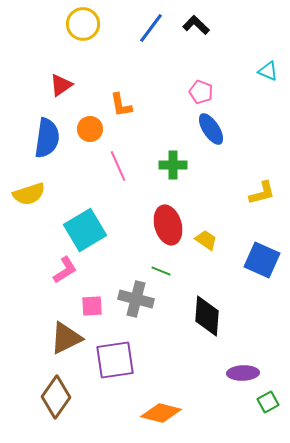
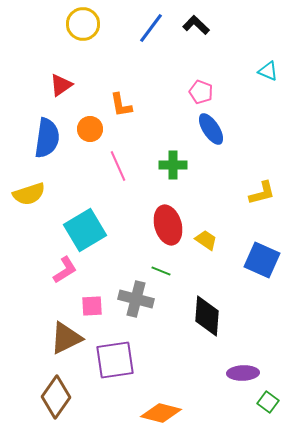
green square: rotated 25 degrees counterclockwise
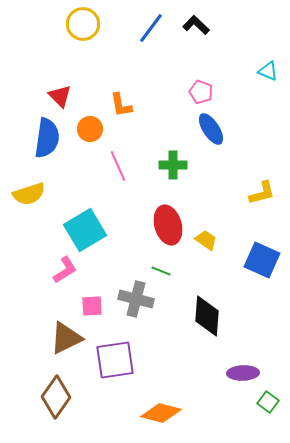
red triangle: moved 1 px left, 11 px down; rotated 40 degrees counterclockwise
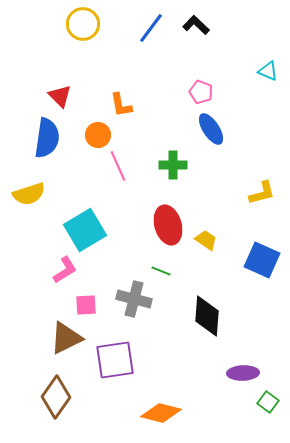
orange circle: moved 8 px right, 6 px down
gray cross: moved 2 px left
pink square: moved 6 px left, 1 px up
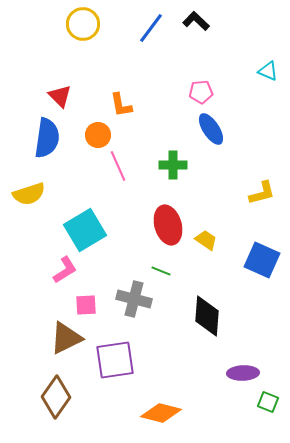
black L-shape: moved 4 px up
pink pentagon: rotated 25 degrees counterclockwise
green square: rotated 15 degrees counterclockwise
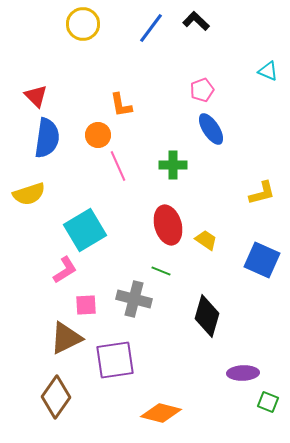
pink pentagon: moved 1 px right, 2 px up; rotated 15 degrees counterclockwise
red triangle: moved 24 px left
black diamond: rotated 12 degrees clockwise
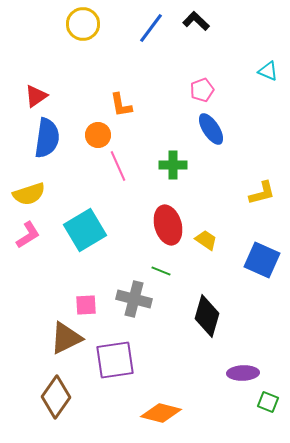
red triangle: rotated 40 degrees clockwise
pink L-shape: moved 37 px left, 35 px up
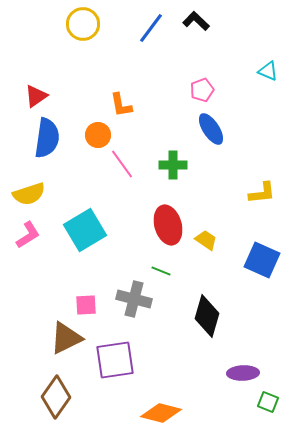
pink line: moved 4 px right, 2 px up; rotated 12 degrees counterclockwise
yellow L-shape: rotated 8 degrees clockwise
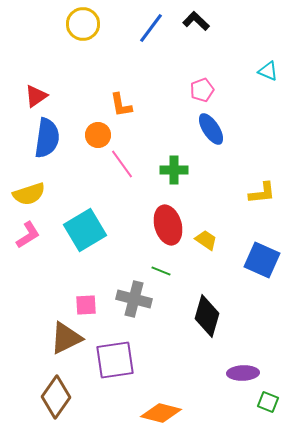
green cross: moved 1 px right, 5 px down
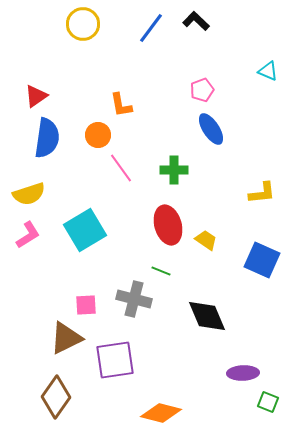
pink line: moved 1 px left, 4 px down
black diamond: rotated 39 degrees counterclockwise
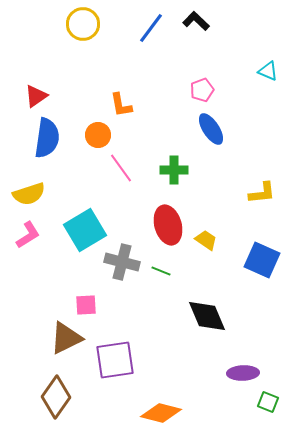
gray cross: moved 12 px left, 37 px up
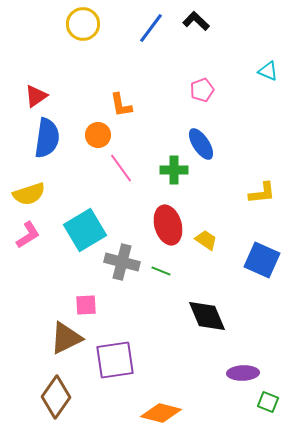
blue ellipse: moved 10 px left, 15 px down
